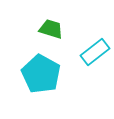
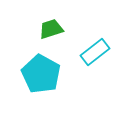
green trapezoid: rotated 35 degrees counterclockwise
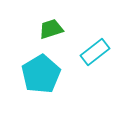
cyan pentagon: rotated 12 degrees clockwise
